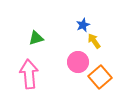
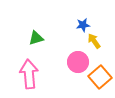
blue star: rotated 16 degrees clockwise
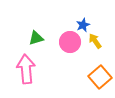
blue star: rotated 16 degrees counterclockwise
yellow arrow: moved 1 px right
pink circle: moved 8 px left, 20 px up
pink arrow: moved 3 px left, 5 px up
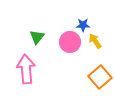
blue star: rotated 24 degrees clockwise
green triangle: moved 1 px right, 1 px up; rotated 35 degrees counterclockwise
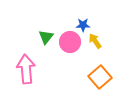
green triangle: moved 9 px right
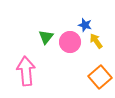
blue star: moved 2 px right; rotated 16 degrees clockwise
yellow arrow: moved 1 px right
pink arrow: moved 2 px down
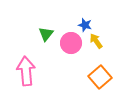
green triangle: moved 3 px up
pink circle: moved 1 px right, 1 px down
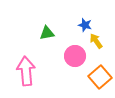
green triangle: moved 1 px right, 1 px up; rotated 42 degrees clockwise
pink circle: moved 4 px right, 13 px down
